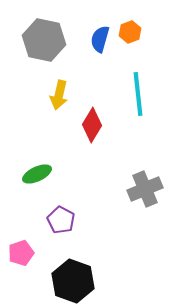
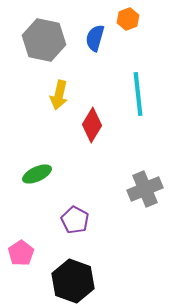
orange hexagon: moved 2 px left, 13 px up
blue semicircle: moved 5 px left, 1 px up
purple pentagon: moved 14 px right
pink pentagon: rotated 15 degrees counterclockwise
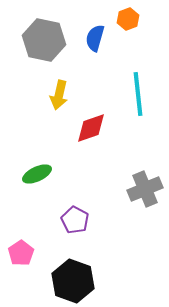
red diamond: moved 1 px left, 3 px down; rotated 40 degrees clockwise
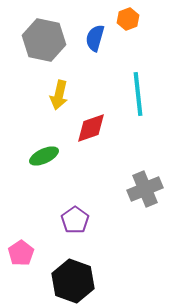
green ellipse: moved 7 px right, 18 px up
purple pentagon: rotated 8 degrees clockwise
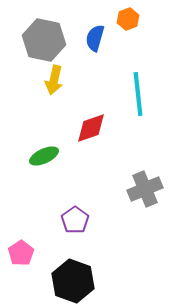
yellow arrow: moved 5 px left, 15 px up
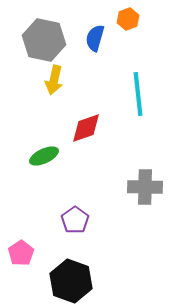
red diamond: moved 5 px left
gray cross: moved 2 px up; rotated 24 degrees clockwise
black hexagon: moved 2 px left
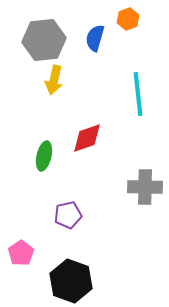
gray hexagon: rotated 18 degrees counterclockwise
red diamond: moved 1 px right, 10 px down
green ellipse: rotated 52 degrees counterclockwise
purple pentagon: moved 7 px left, 5 px up; rotated 24 degrees clockwise
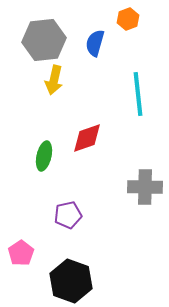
blue semicircle: moved 5 px down
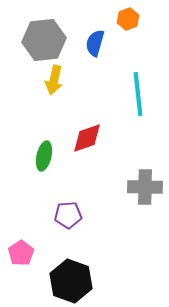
purple pentagon: rotated 8 degrees clockwise
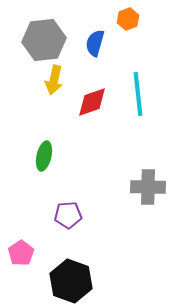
red diamond: moved 5 px right, 36 px up
gray cross: moved 3 px right
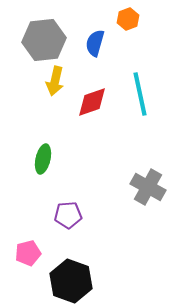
yellow arrow: moved 1 px right, 1 px down
cyan line: moved 2 px right; rotated 6 degrees counterclockwise
green ellipse: moved 1 px left, 3 px down
gray cross: rotated 28 degrees clockwise
pink pentagon: moved 7 px right; rotated 20 degrees clockwise
